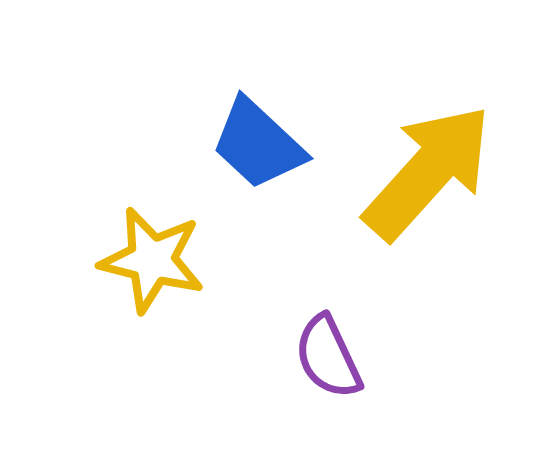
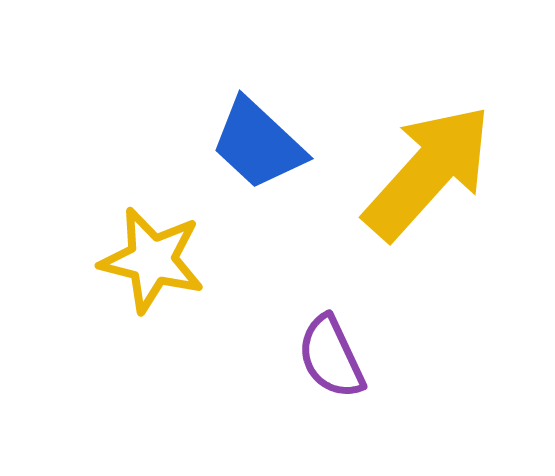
purple semicircle: moved 3 px right
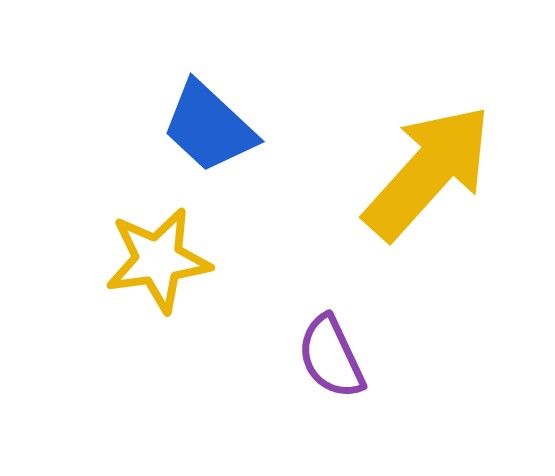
blue trapezoid: moved 49 px left, 17 px up
yellow star: moved 6 px right; rotated 22 degrees counterclockwise
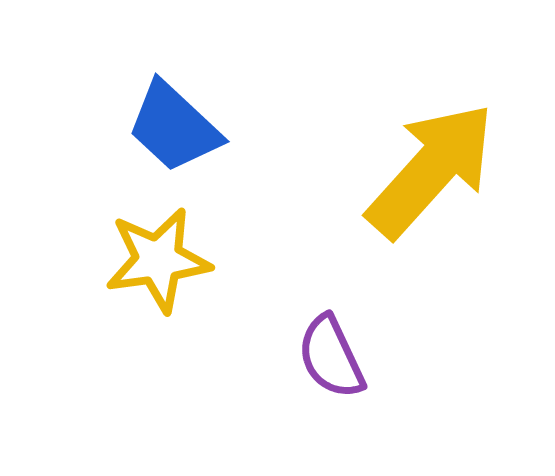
blue trapezoid: moved 35 px left
yellow arrow: moved 3 px right, 2 px up
